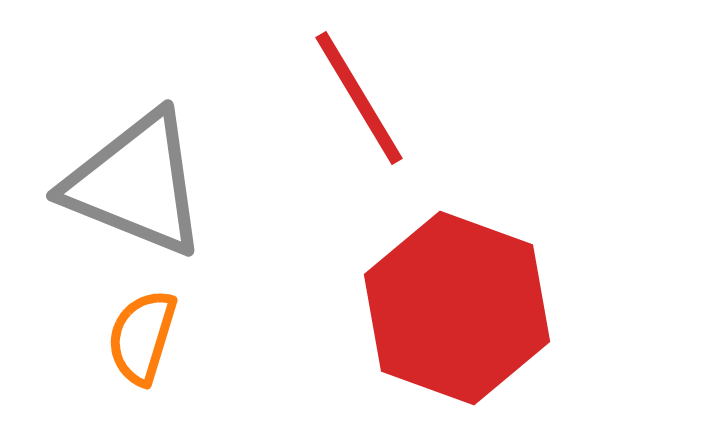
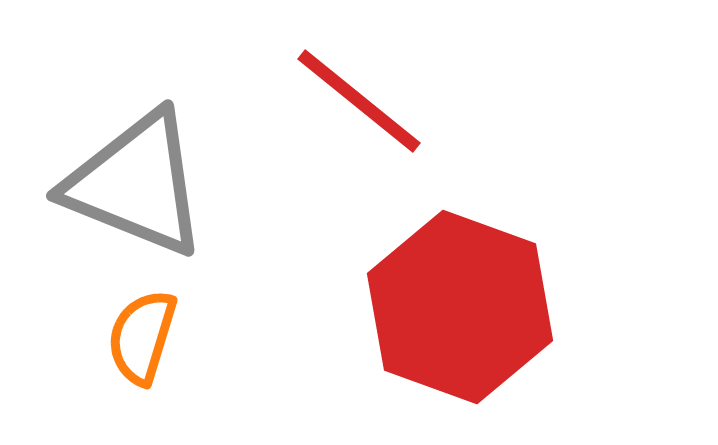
red line: moved 3 px down; rotated 20 degrees counterclockwise
red hexagon: moved 3 px right, 1 px up
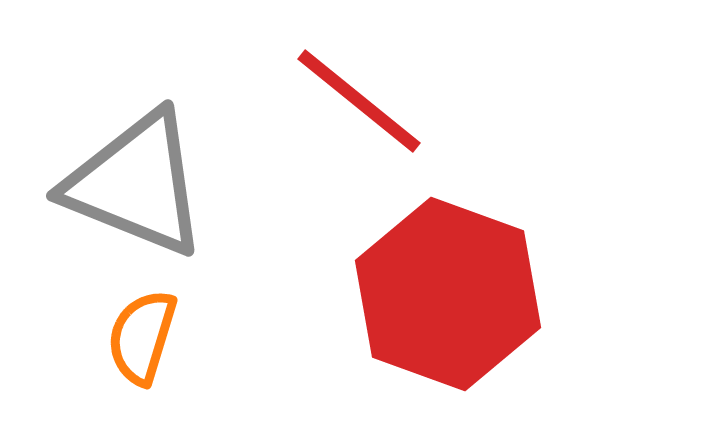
red hexagon: moved 12 px left, 13 px up
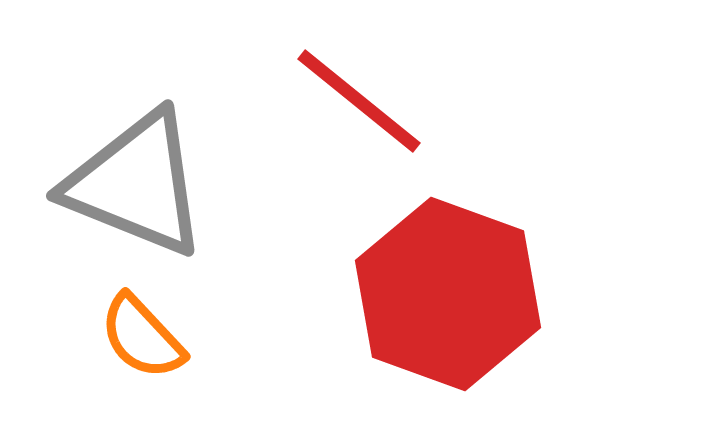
orange semicircle: rotated 60 degrees counterclockwise
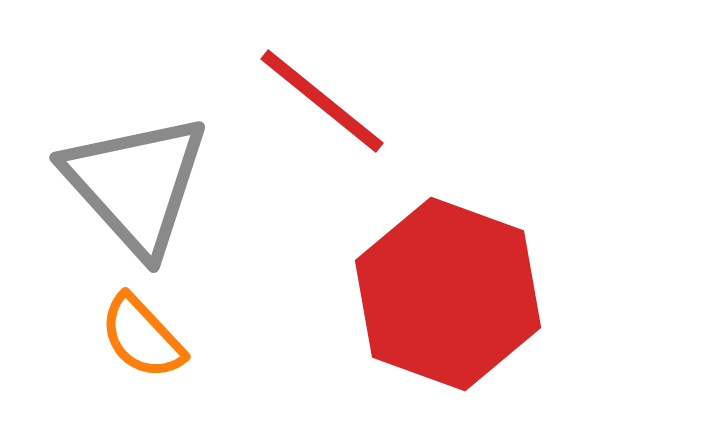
red line: moved 37 px left
gray triangle: rotated 26 degrees clockwise
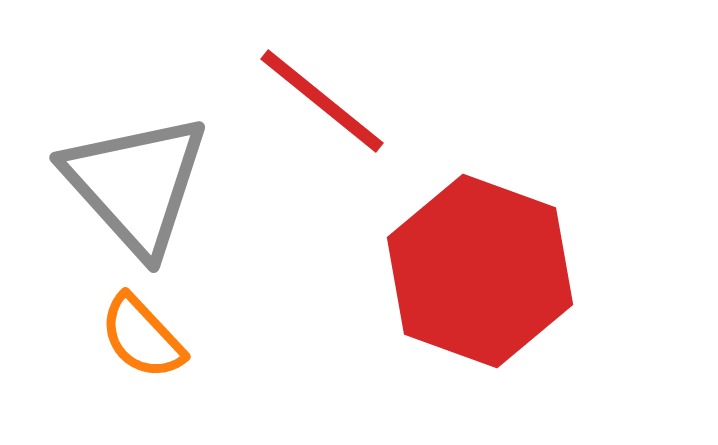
red hexagon: moved 32 px right, 23 px up
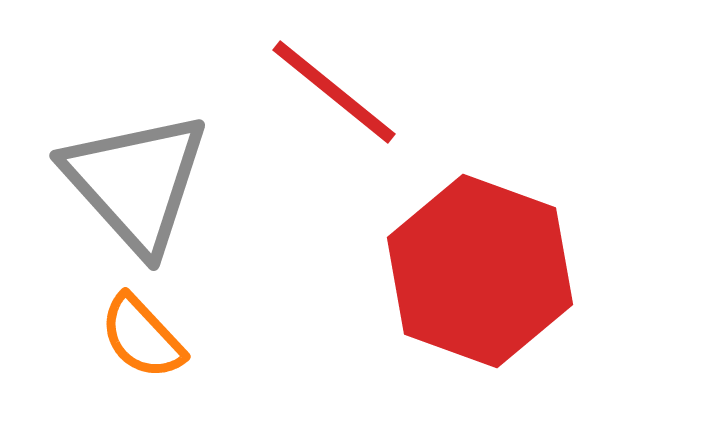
red line: moved 12 px right, 9 px up
gray triangle: moved 2 px up
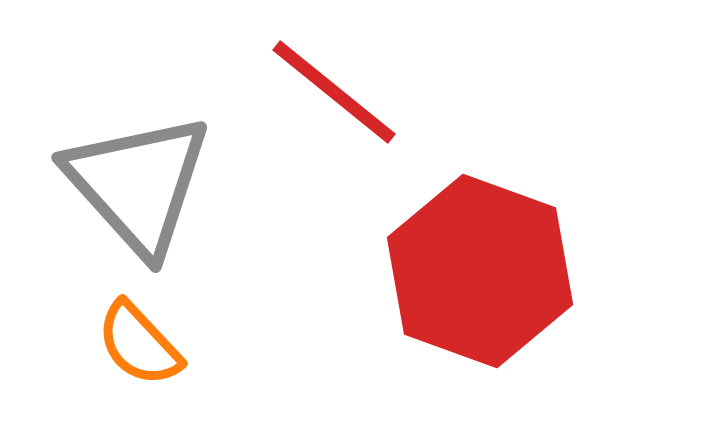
gray triangle: moved 2 px right, 2 px down
orange semicircle: moved 3 px left, 7 px down
